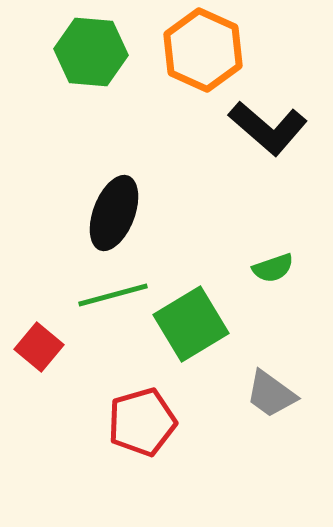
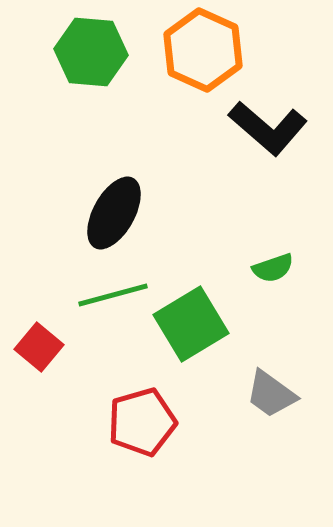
black ellipse: rotated 8 degrees clockwise
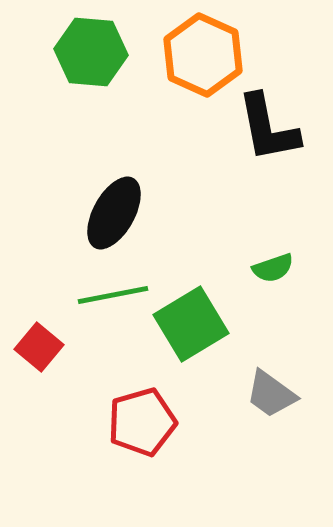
orange hexagon: moved 5 px down
black L-shape: rotated 38 degrees clockwise
green line: rotated 4 degrees clockwise
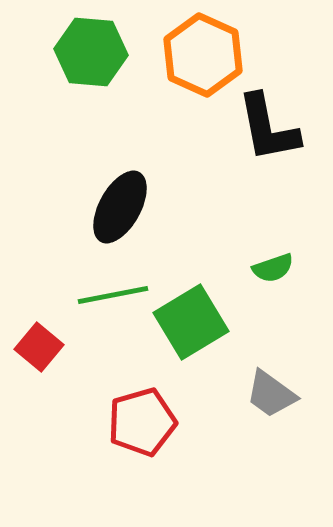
black ellipse: moved 6 px right, 6 px up
green square: moved 2 px up
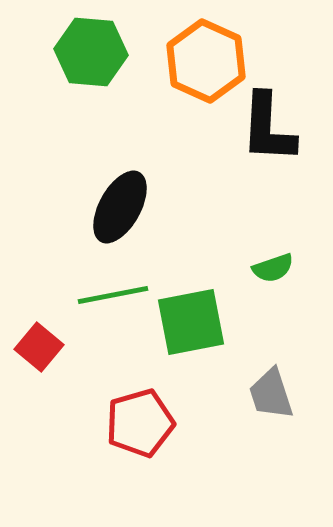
orange hexagon: moved 3 px right, 6 px down
black L-shape: rotated 14 degrees clockwise
green square: rotated 20 degrees clockwise
gray trapezoid: rotated 36 degrees clockwise
red pentagon: moved 2 px left, 1 px down
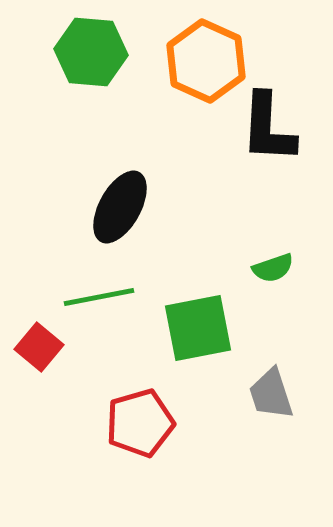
green line: moved 14 px left, 2 px down
green square: moved 7 px right, 6 px down
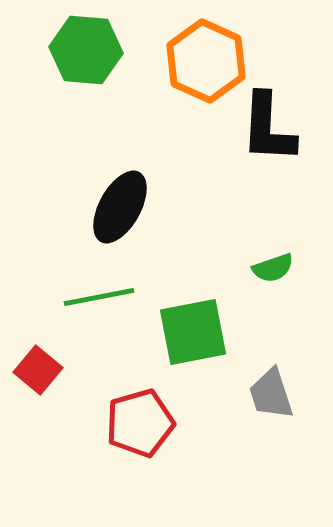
green hexagon: moved 5 px left, 2 px up
green square: moved 5 px left, 4 px down
red square: moved 1 px left, 23 px down
